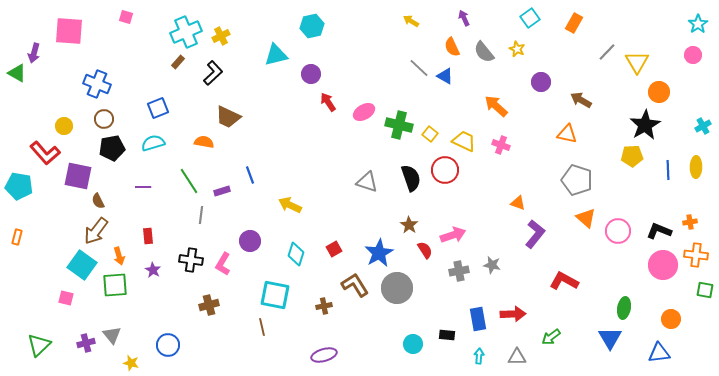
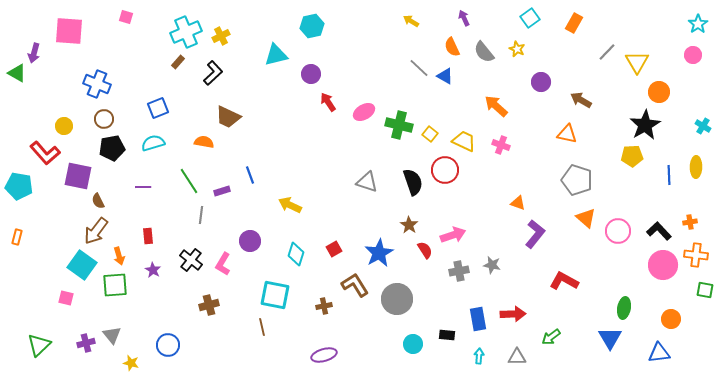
cyan cross at (703, 126): rotated 28 degrees counterclockwise
blue line at (668, 170): moved 1 px right, 5 px down
black semicircle at (411, 178): moved 2 px right, 4 px down
black L-shape at (659, 231): rotated 25 degrees clockwise
black cross at (191, 260): rotated 30 degrees clockwise
gray circle at (397, 288): moved 11 px down
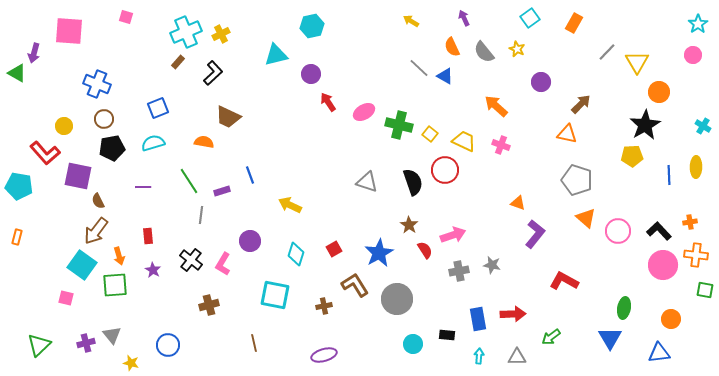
yellow cross at (221, 36): moved 2 px up
brown arrow at (581, 100): moved 4 px down; rotated 105 degrees clockwise
brown line at (262, 327): moved 8 px left, 16 px down
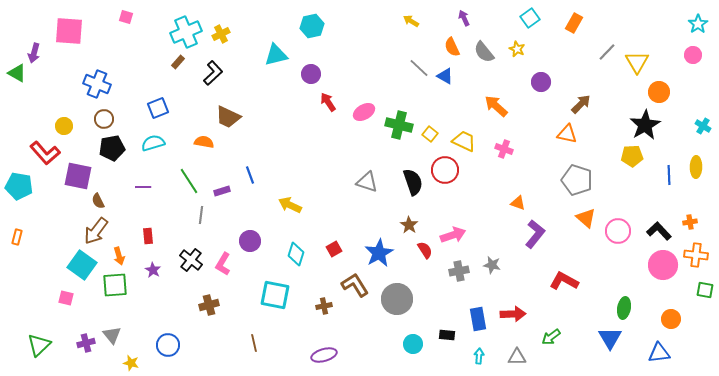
pink cross at (501, 145): moved 3 px right, 4 px down
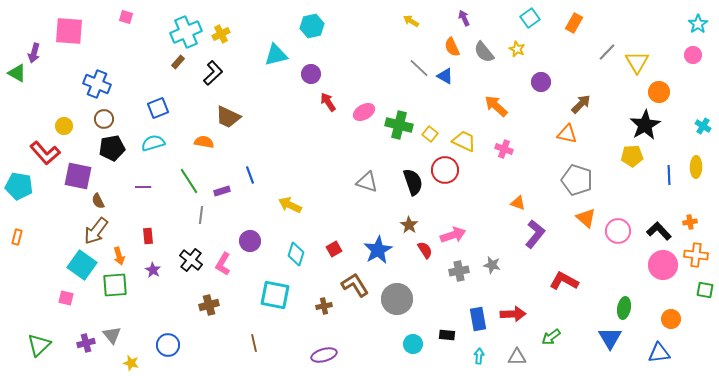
blue star at (379, 253): moved 1 px left, 3 px up
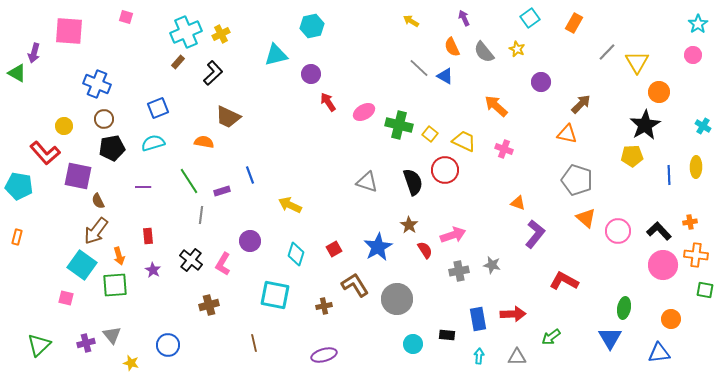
blue star at (378, 250): moved 3 px up
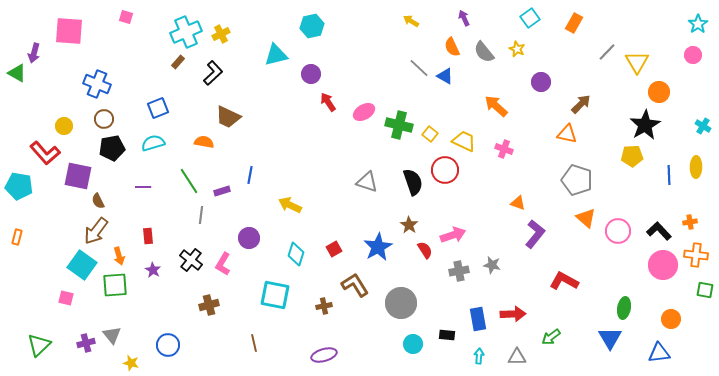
blue line at (250, 175): rotated 30 degrees clockwise
purple circle at (250, 241): moved 1 px left, 3 px up
gray circle at (397, 299): moved 4 px right, 4 px down
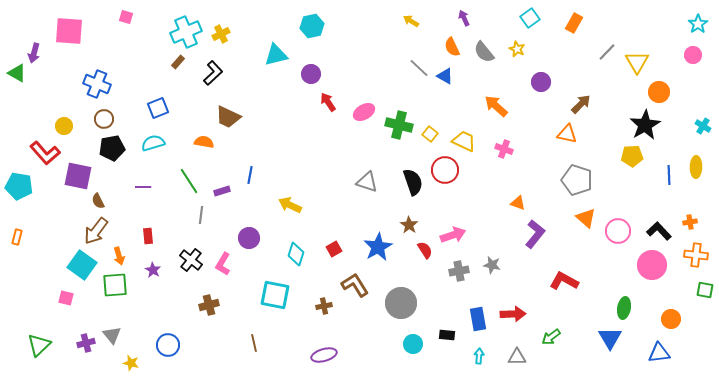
pink circle at (663, 265): moved 11 px left
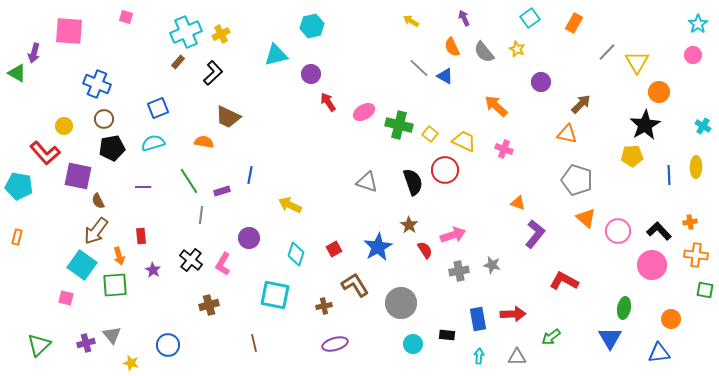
red rectangle at (148, 236): moved 7 px left
purple ellipse at (324, 355): moved 11 px right, 11 px up
